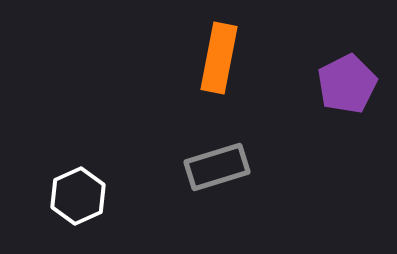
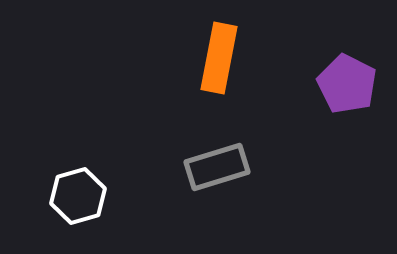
purple pentagon: rotated 18 degrees counterclockwise
white hexagon: rotated 8 degrees clockwise
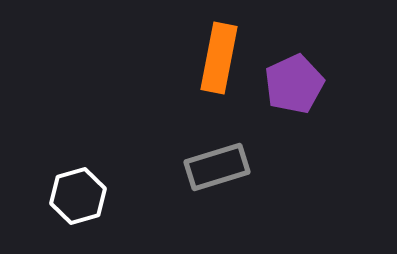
purple pentagon: moved 53 px left; rotated 20 degrees clockwise
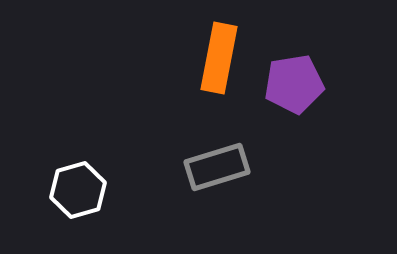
purple pentagon: rotated 16 degrees clockwise
white hexagon: moved 6 px up
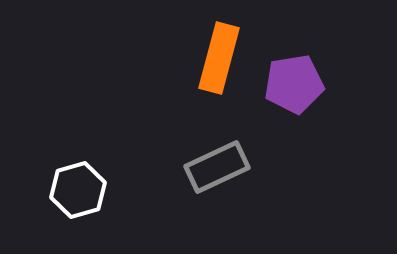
orange rectangle: rotated 4 degrees clockwise
gray rectangle: rotated 8 degrees counterclockwise
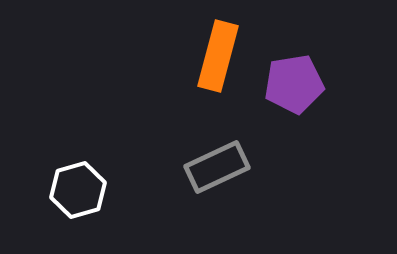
orange rectangle: moved 1 px left, 2 px up
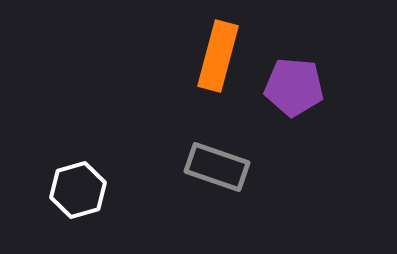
purple pentagon: moved 3 px down; rotated 14 degrees clockwise
gray rectangle: rotated 44 degrees clockwise
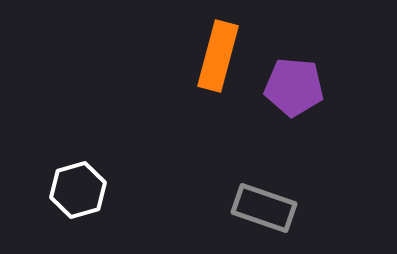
gray rectangle: moved 47 px right, 41 px down
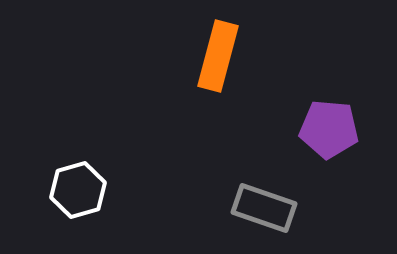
purple pentagon: moved 35 px right, 42 px down
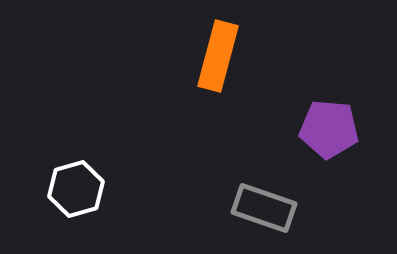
white hexagon: moved 2 px left, 1 px up
